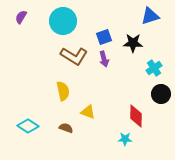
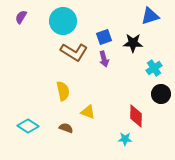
brown L-shape: moved 4 px up
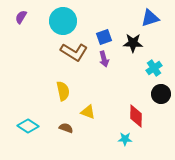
blue triangle: moved 2 px down
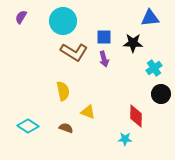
blue triangle: rotated 12 degrees clockwise
blue square: rotated 21 degrees clockwise
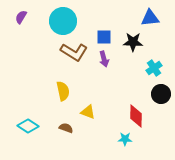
black star: moved 1 px up
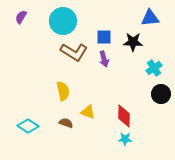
red diamond: moved 12 px left
brown semicircle: moved 5 px up
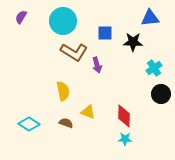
blue square: moved 1 px right, 4 px up
purple arrow: moved 7 px left, 6 px down
cyan diamond: moved 1 px right, 2 px up
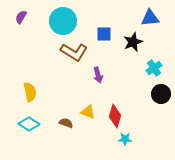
blue square: moved 1 px left, 1 px down
black star: rotated 24 degrees counterclockwise
purple arrow: moved 1 px right, 10 px down
yellow semicircle: moved 33 px left, 1 px down
red diamond: moved 9 px left; rotated 15 degrees clockwise
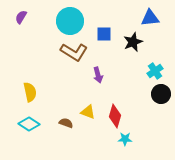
cyan circle: moved 7 px right
cyan cross: moved 1 px right, 3 px down
